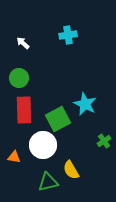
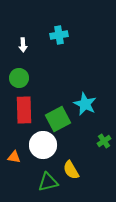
cyan cross: moved 9 px left
white arrow: moved 2 px down; rotated 136 degrees counterclockwise
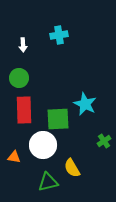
green square: rotated 25 degrees clockwise
yellow semicircle: moved 1 px right, 2 px up
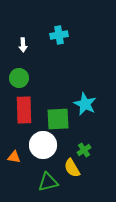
green cross: moved 20 px left, 9 px down
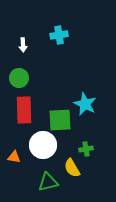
green square: moved 2 px right, 1 px down
green cross: moved 2 px right, 1 px up; rotated 24 degrees clockwise
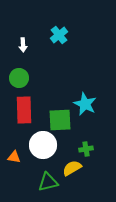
cyan cross: rotated 30 degrees counterclockwise
yellow semicircle: rotated 90 degrees clockwise
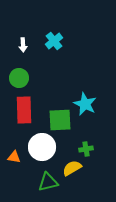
cyan cross: moved 5 px left, 6 px down
white circle: moved 1 px left, 2 px down
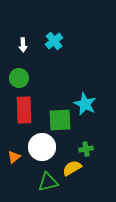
orange triangle: rotated 48 degrees counterclockwise
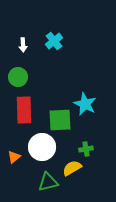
green circle: moved 1 px left, 1 px up
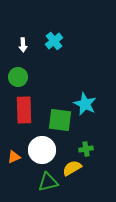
green square: rotated 10 degrees clockwise
white circle: moved 3 px down
orange triangle: rotated 16 degrees clockwise
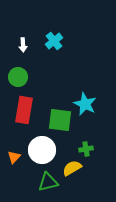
red rectangle: rotated 12 degrees clockwise
orange triangle: rotated 24 degrees counterclockwise
